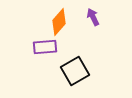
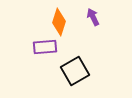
orange diamond: rotated 24 degrees counterclockwise
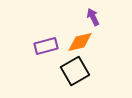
orange diamond: moved 21 px right, 20 px down; rotated 60 degrees clockwise
purple rectangle: moved 1 px right, 1 px up; rotated 10 degrees counterclockwise
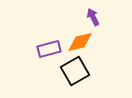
purple rectangle: moved 3 px right, 3 px down
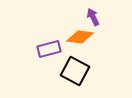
orange diamond: moved 5 px up; rotated 20 degrees clockwise
black square: rotated 32 degrees counterclockwise
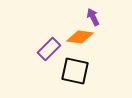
purple rectangle: rotated 30 degrees counterclockwise
black square: rotated 16 degrees counterclockwise
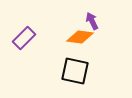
purple arrow: moved 1 px left, 4 px down
purple rectangle: moved 25 px left, 11 px up
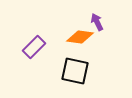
purple arrow: moved 5 px right, 1 px down
purple rectangle: moved 10 px right, 9 px down
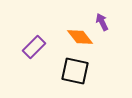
purple arrow: moved 5 px right
orange diamond: rotated 44 degrees clockwise
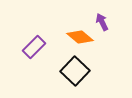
orange diamond: rotated 12 degrees counterclockwise
black square: rotated 32 degrees clockwise
